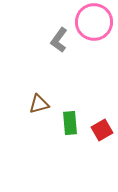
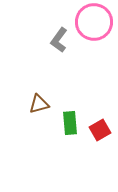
red square: moved 2 px left
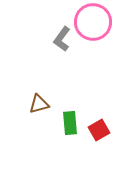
pink circle: moved 1 px left
gray L-shape: moved 3 px right, 1 px up
red square: moved 1 px left
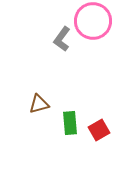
pink circle: moved 1 px up
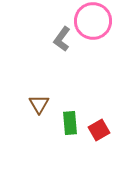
brown triangle: rotated 45 degrees counterclockwise
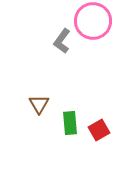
gray L-shape: moved 2 px down
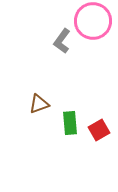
brown triangle: rotated 40 degrees clockwise
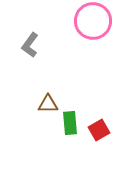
gray L-shape: moved 32 px left, 4 px down
brown triangle: moved 9 px right; rotated 20 degrees clockwise
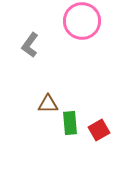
pink circle: moved 11 px left
